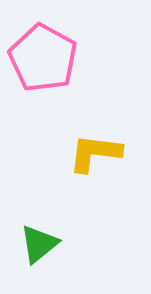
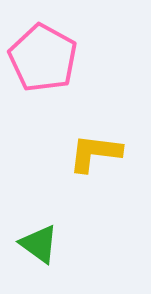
green triangle: rotated 45 degrees counterclockwise
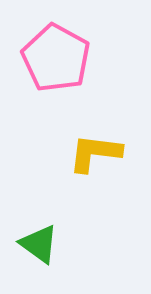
pink pentagon: moved 13 px right
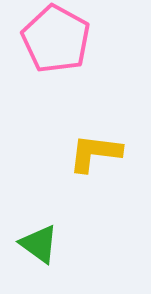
pink pentagon: moved 19 px up
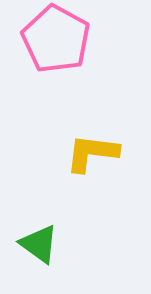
yellow L-shape: moved 3 px left
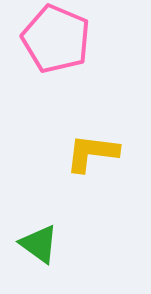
pink pentagon: rotated 6 degrees counterclockwise
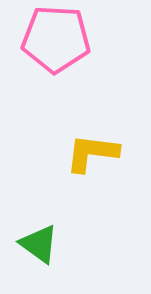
pink pentagon: rotated 20 degrees counterclockwise
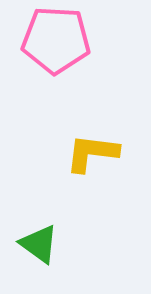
pink pentagon: moved 1 px down
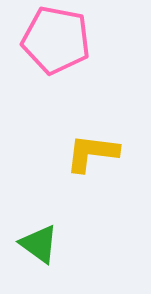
pink pentagon: rotated 8 degrees clockwise
